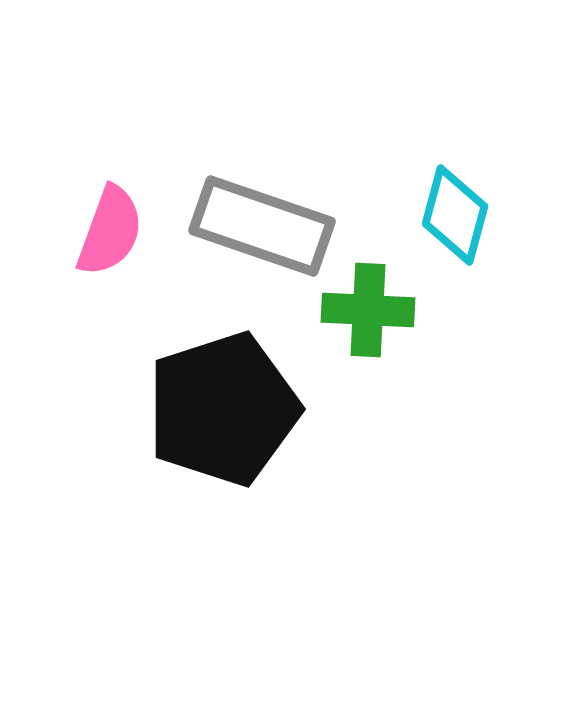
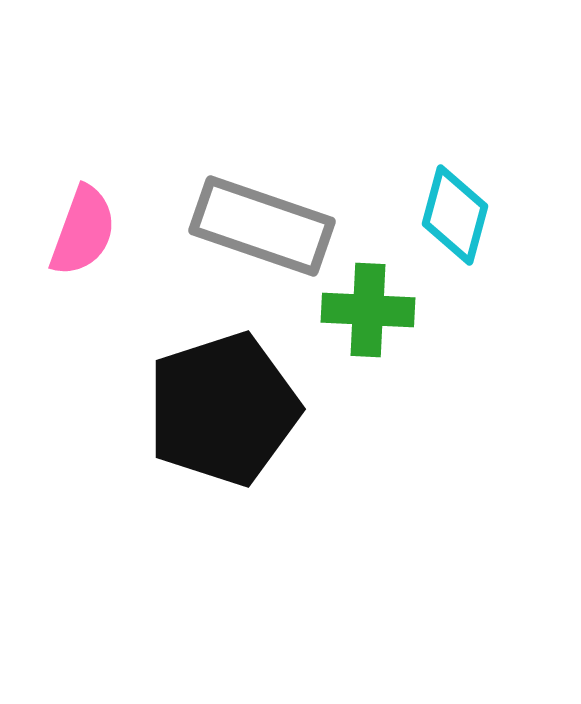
pink semicircle: moved 27 px left
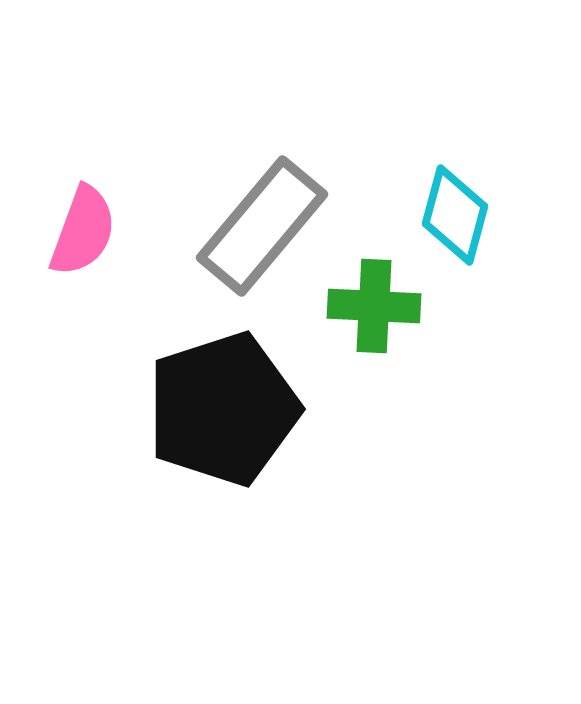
gray rectangle: rotated 69 degrees counterclockwise
green cross: moved 6 px right, 4 px up
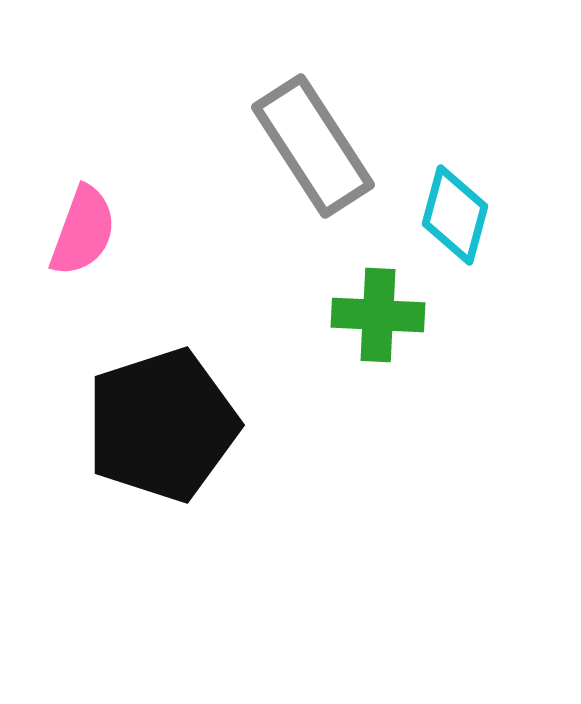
gray rectangle: moved 51 px right, 80 px up; rotated 73 degrees counterclockwise
green cross: moved 4 px right, 9 px down
black pentagon: moved 61 px left, 16 px down
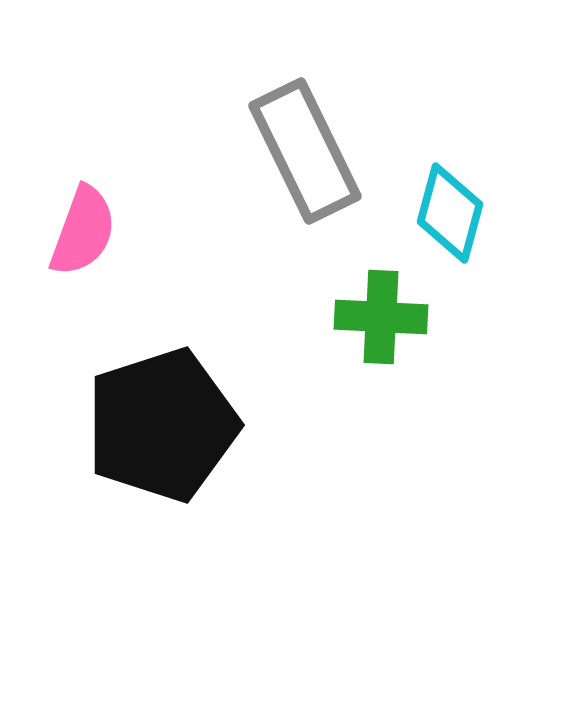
gray rectangle: moved 8 px left, 5 px down; rotated 7 degrees clockwise
cyan diamond: moved 5 px left, 2 px up
green cross: moved 3 px right, 2 px down
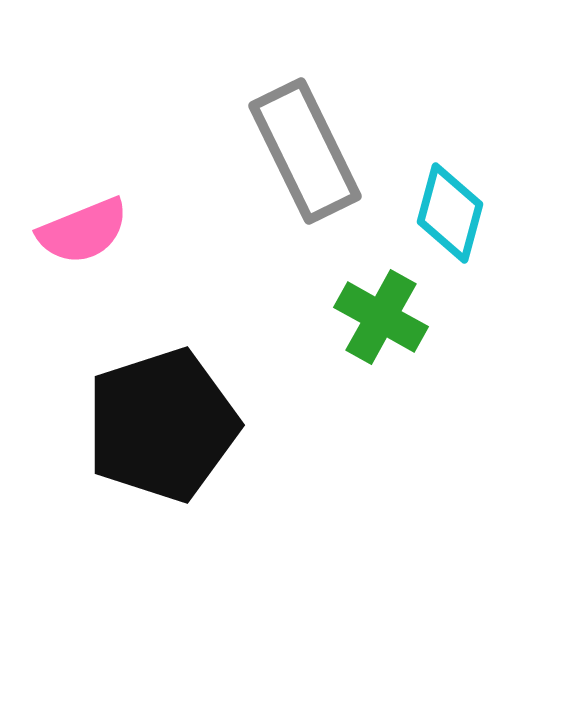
pink semicircle: rotated 48 degrees clockwise
green cross: rotated 26 degrees clockwise
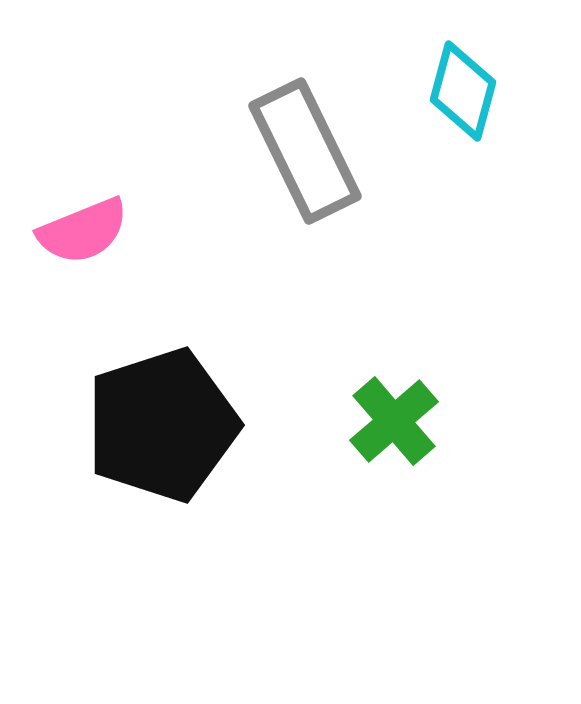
cyan diamond: moved 13 px right, 122 px up
green cross: moved 13 px right, 104 px down; rotated 20 degrees clockwise
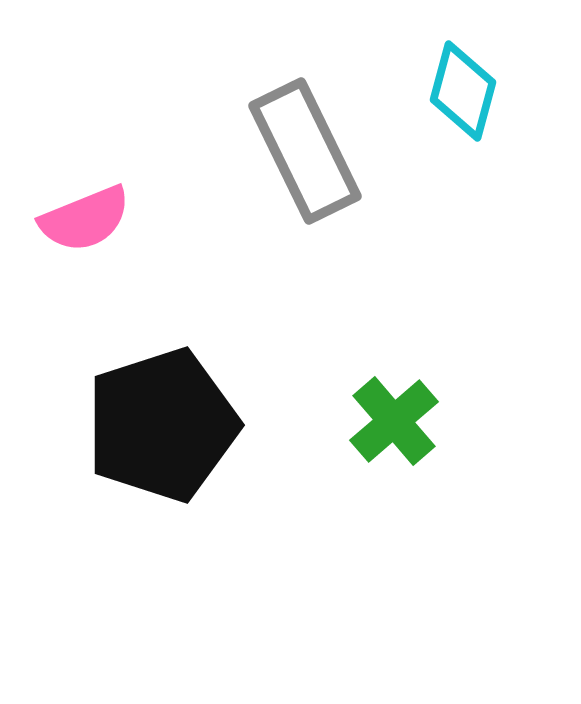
pink semicircle: moved 2 px right, 12 px up
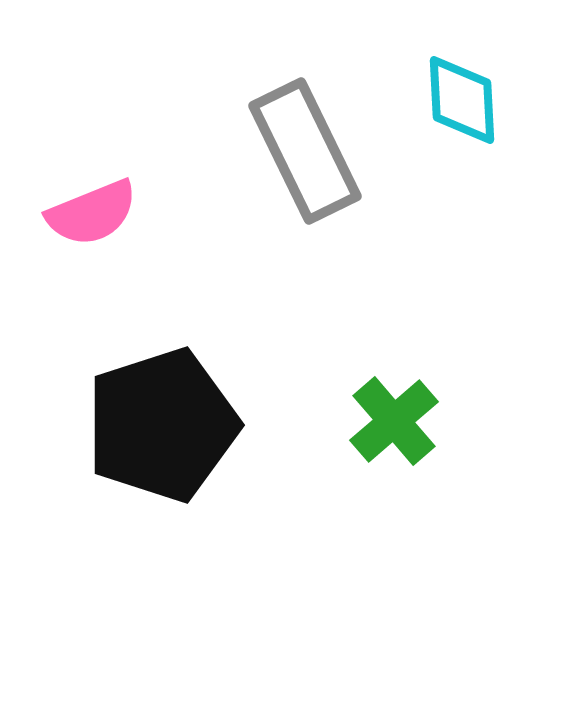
cyan diamond: moved 1 px left, 9 px down; rotated 18 degrees counterclockwise
pink semicircle: moved 7 px right, 6 px up
